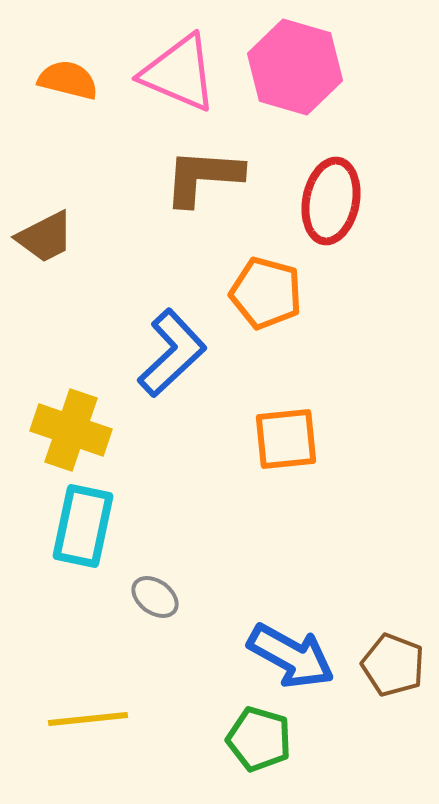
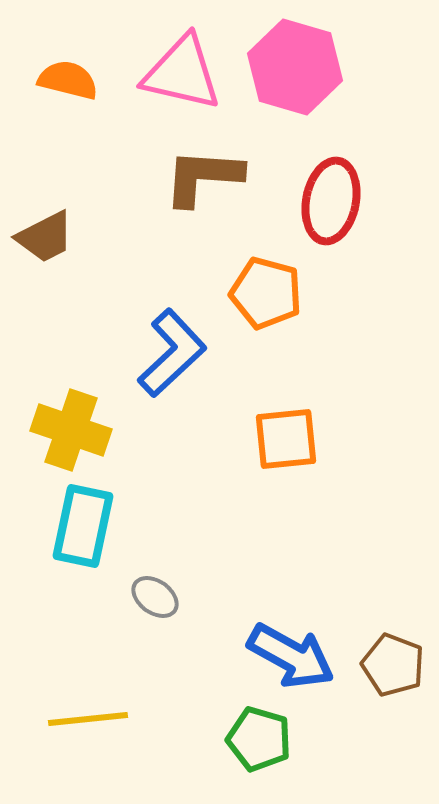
pink triangle: moved 3 px right; rotated 10 degrees counterclockwise
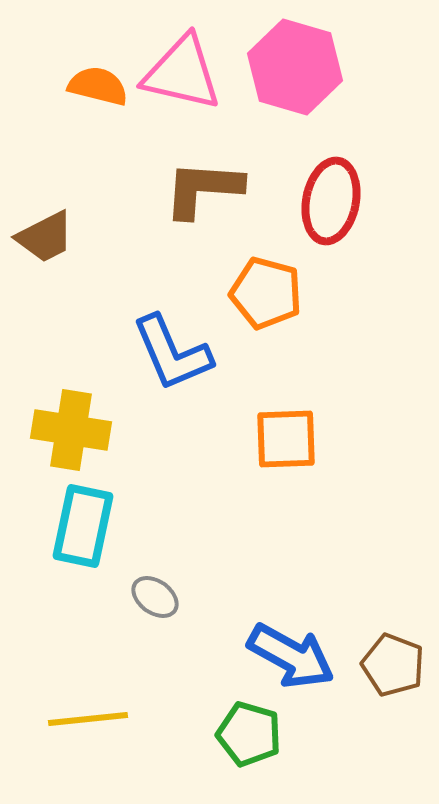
orange semicircle: moved 30 px right, 6 px down
brown L-shape: moved 12 px down
blue L-shape: rotated 110 degrees clockwise
yellow cross: rotated 10 degrees counterclockwise
orange square: rotated 4 degrees clockwise
green pentagon: moved 10 px left, 5 px up
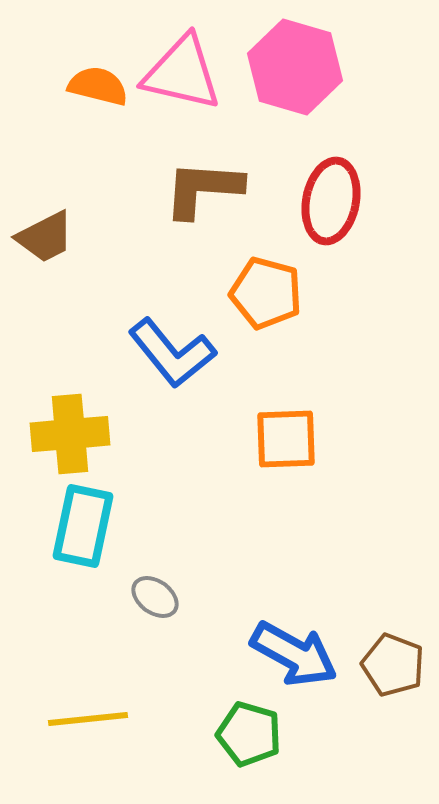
blue L-shape: rotated 16 degrees counterclockwise
yellow cross: moved 1 px left, 4 px down; rotated 14 degrees counterclockwise
blue arrow: moved 3 px right, 2 px up
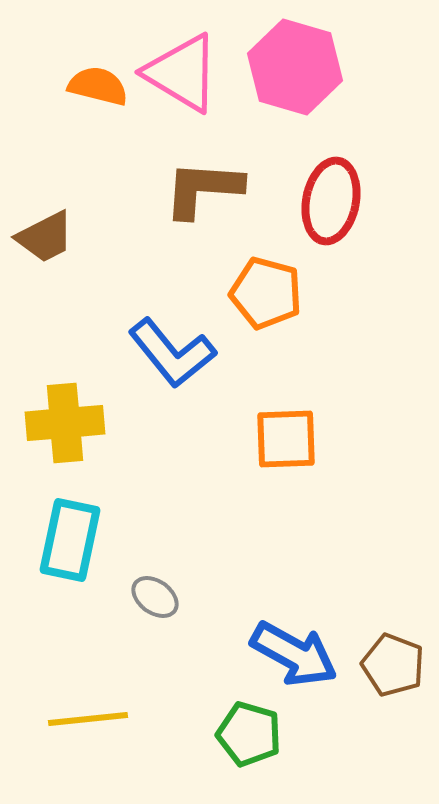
pink triangle: rotated 18 degrees clockwise
yellow cross: moved 5 px left, 11 px up
cyan rectangle: moved 13 px left, 14 px down
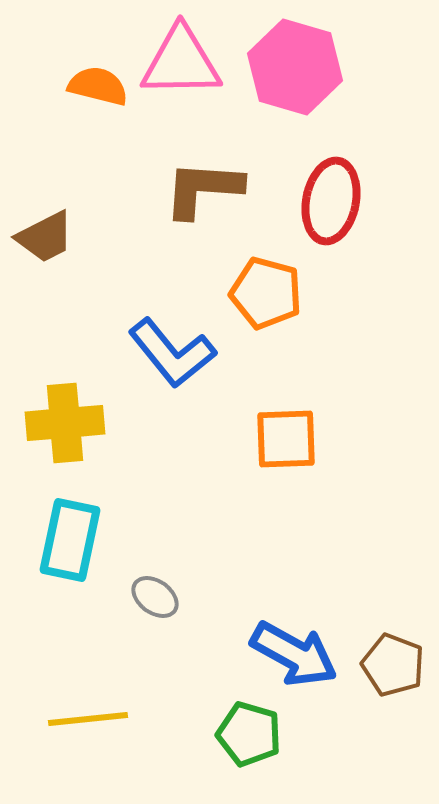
pink triangle: moved 1 px left, 11 px up; rotated 32 degrees counterclockwise
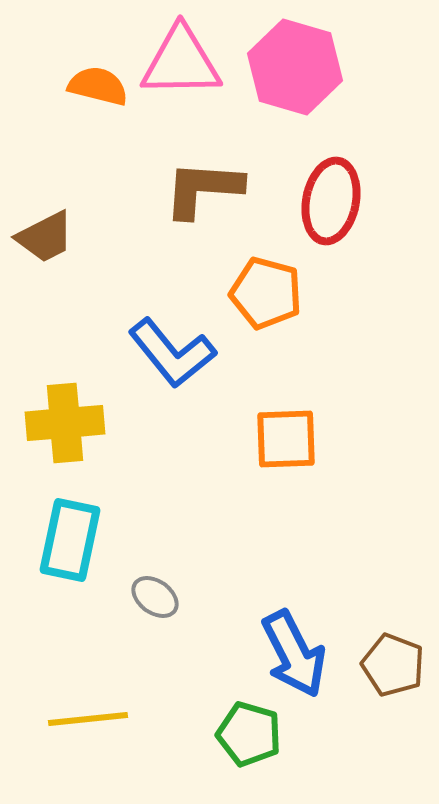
blue arrow: rotated 34 degrees clockwise
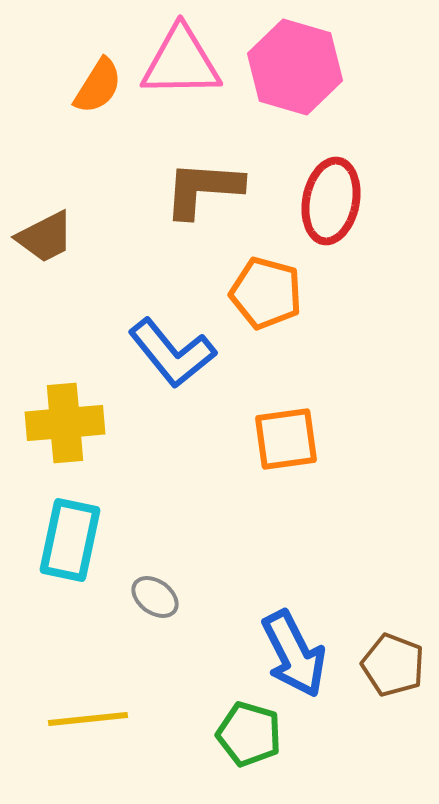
orange semicircle: rotated 108 degrees clockwise
orange square: rotated 6 degrees counterclockwise
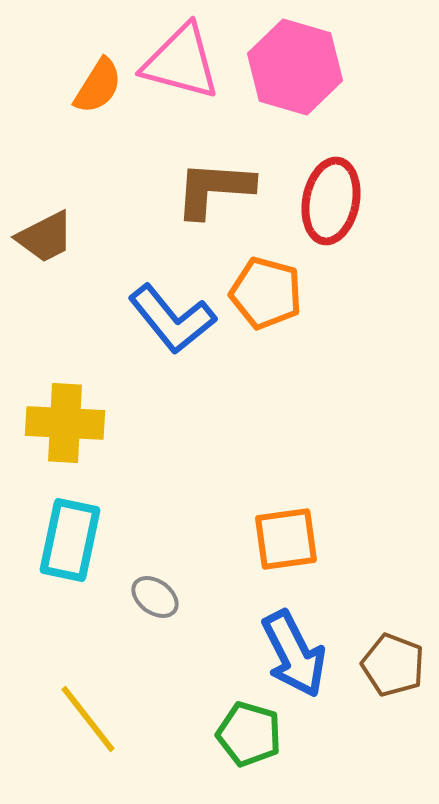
pink triangle: rotated 16 degrees clockwise
brown L-shape: moved 11 px right
blue L-shape: moved 34 px up
yellow cross: rotated 8 degrees clockwise
orange square: moved 100 px down
yellow line: rotated 58 degrees clockwise
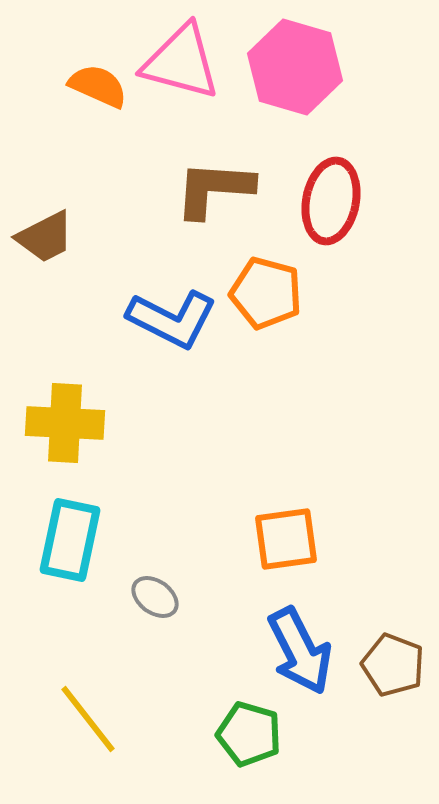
orange semicircle: rotated 98 degrees counterclockwise
blue L-shape: rotated 24 degrees counterclockwise
blue arrow: moved 6 px right, 3 px up
